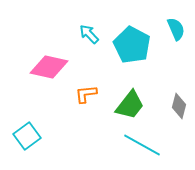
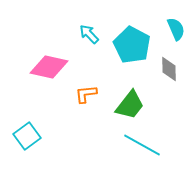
gray diamond: moved 10 px left, 37 px up; rotated 15 degrees counterclockwise
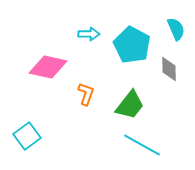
cyan arrow: rotated 135 degrees clockwise
pink diamond: moved 1 px left
orange L-shape: rotated 115 degrees clockwise
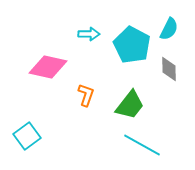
cyan semicircle: moved 7 px left; rotated 50 degrees clockwise
orange L-shape: moved 1 px down
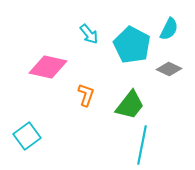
cyan arrow: rotated 50 degrees clockwise
gray diamond: rotated 65 degrees counterclockwise
cyan line: rotated 72 degrees clockwise
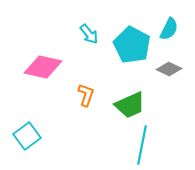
pink diamond: moved 5 px left
green trapezoid: rotated 28 degrees clockwise
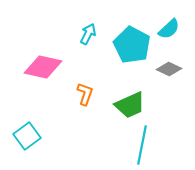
cyan semicircle: rotated 20 degrees clockwise
cyan arrow: moved 1 px left; rotated 115 degrees counterclockwise
orange L-shape: moved 1 px left, 1 px up
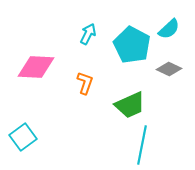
pink diamond: moved 7 px left; rotated 9 degrees counterclockwise
orange L-shape: moved 11 px up
cyan square: moved 4 px left, 1 px down
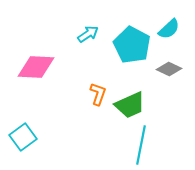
cyan arrow: rotated 30 degrees clockwise
orange L-shape: moved 13 px right, 11 px down
cyan line: moved 1 px left
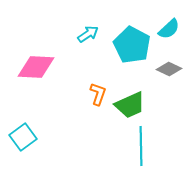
cyan line: moved 1 px down; rotated 12 degrees counterclockwise
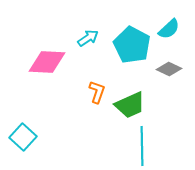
cyan arrow: moved 4 px down
pink diamond: moved 11 px right, 5 px up
orange L-shape: moved 1 px left, 2 px up
cyan square: rotated 12 degrees counterclockwise
cyan line: moved 1 px right
